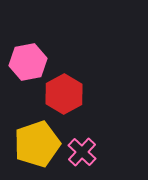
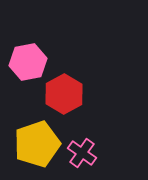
pink cross: moved 1 px down; rotated 8 degrees counterclockwise
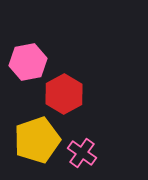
yellow pentagon: moved 4 px up
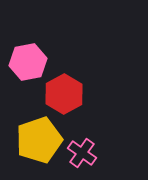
yellow pentagon: moved 2 px right
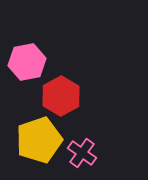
pink hexagon: moved 1 px left
red hexagon: moved 3 px left, 2 px down
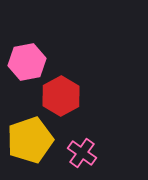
yellow pentagon: moved 9 px left
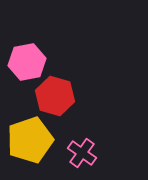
red hexagon: moved 6 px left; rotated 15 degrees counterclockwise
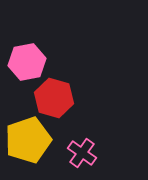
red hexagon: moved 1 px left, 2 px down
yellow pentagon: moved 2 px left
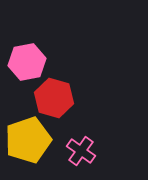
pink cross: moved 1 px left, 2 px up
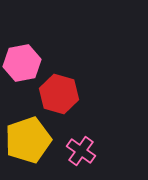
pink hexagon: moved 5 px left, 1 px down
red hexagon: moved 5 px right, 4 px up
